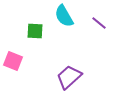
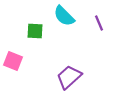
cyan semicircle: rotated 15 degrees counterclockwise
purple line: rotated 28 degrees clockwise
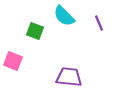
green square: rotated 18 degrees clockwise
purple trapezoid: rotated 48 degrees clockwise
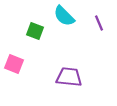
pink square: moved 1 px right, 3 px down
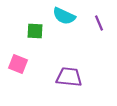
cyan semicircle: rotated 20 degrees counterclockwise
green square: rotated 18 degrees counterclockwise
pink square: moved 4 px right
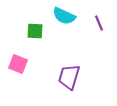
purple trapezoid: rotated 80 degrees counterclockwise
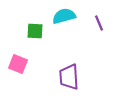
cyan semicircle: rotated 140 degrees clockwise
purple trapezoid: rotated 20 degrees counterclockwise
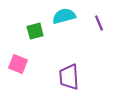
green square: rotated 18 degrees counterclockwise
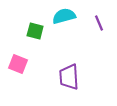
green square: rotated 30 degrees clockwise
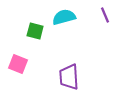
cyan semicircle: moved 1 px down
purple line: moved 6 px right, 8 px up
